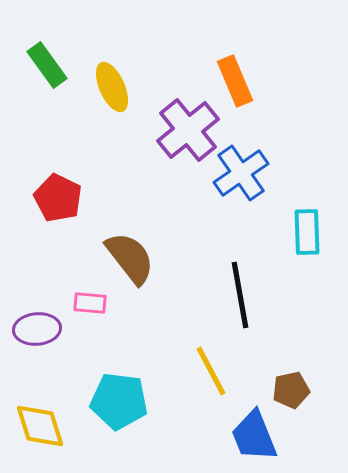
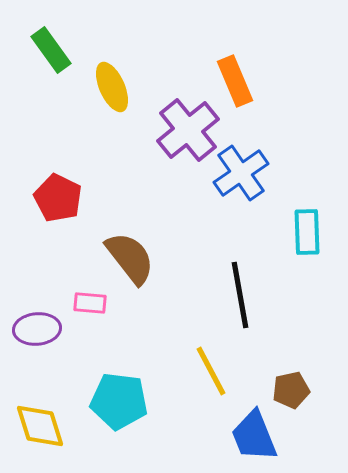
green rectangle: moved 4 px right, 15 px up
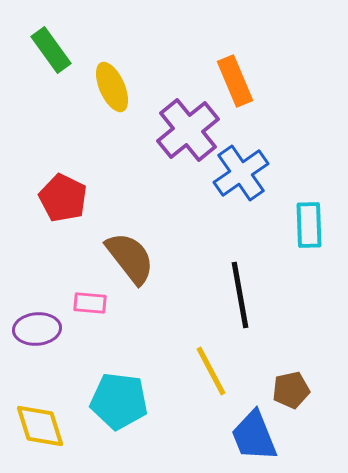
red pentagon: moved 5 px right
cyan rectangle: moved 2 px right, 7 px up
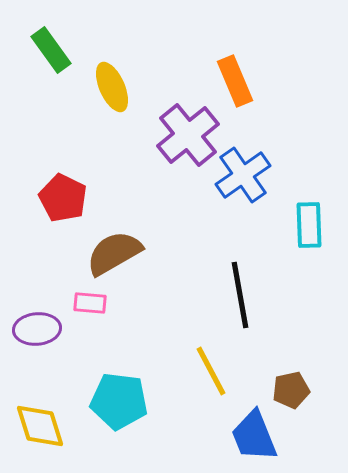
purple cross: moved 5 px down
blue cross: moved 2 px right, 2 px down
brown semicircle: moved 16 px left, 5 px up; rotated 82 degrees counterclockwise
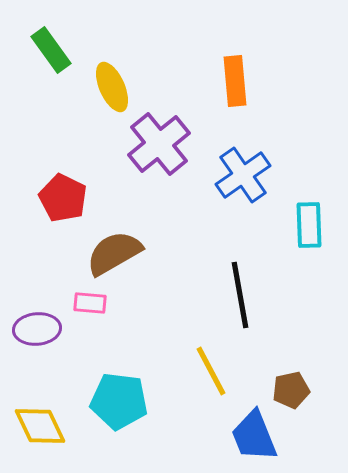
orange rectangle: rotated 18 degrees clockwise
purple cross: moved 29 px left, 9 px down
yellow diamond: rotated 8 degrees counterclockwise
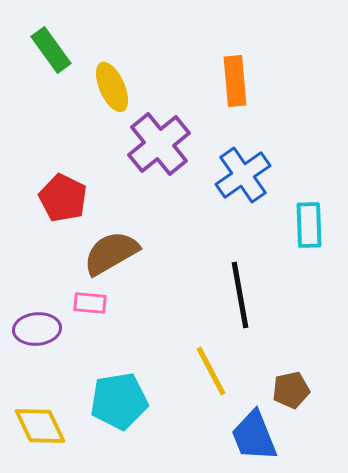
brown semicircle: moved 3 px left
cyan pentagon: rotated 16 degrees counterclockwise
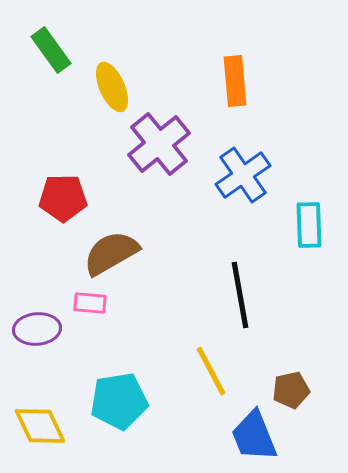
red pentagon: rotated 27 degrees counterclockwise
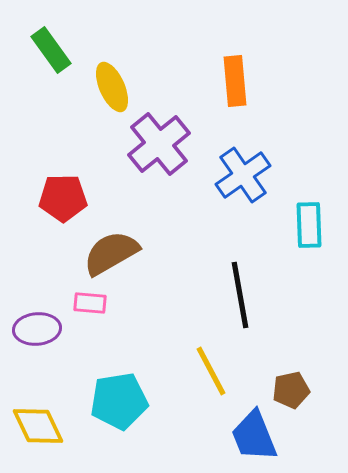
yellow diamond: moved 2 px left
